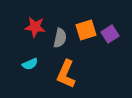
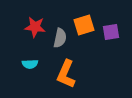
orange square: moved 2 px left, 5 px up
purple square: moved 1 px right, 2 px up; rotated 24 degrees clockwise
cyan semicircle: rotated 21 degrees clockwise
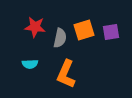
orange square: moved 5 px down
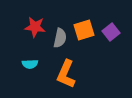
purple square: rotated 30 degrees counterclockwise
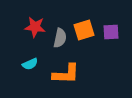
purple square: rotated 36 degrees clockwise
cyan semicircle: rotated 21 degrees counterclockwise
orange L-shape: rotated 112 degrees counterclockwise
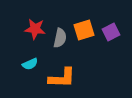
red star: moved 2 px down
purple square: rotated 24 degrees counterclockwise
orange L-shape: moved 4 px left, 4 px down
